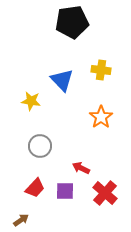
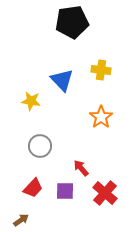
red arrow: rotated 24 degrees clockwise
red trapezoid: moved 2 px left
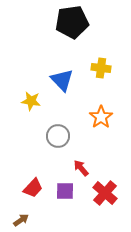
yellow cross: moved 2 px up
gray circle: moved 18 px right, 10 px up
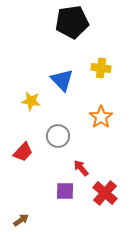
red trapezoid: moved 10 px left, 36 px up
